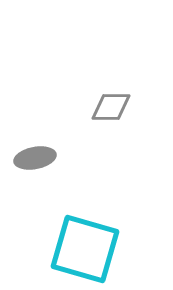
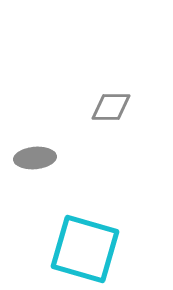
gray ellipse: rotated 6 degrees clockwise
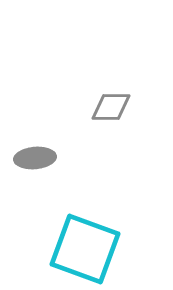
cyan square: rotated 4 degrees clockwise
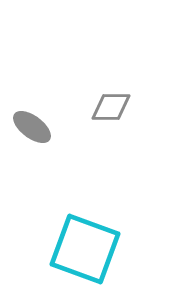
gray ellipse: moved 3 px left, 31 px up; rotated 42 degrees clockwise
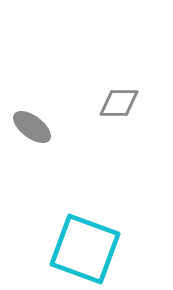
gray diamond: moved 8 px right, 4 px up
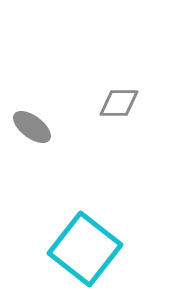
cyan square: rotated 18 degrees clockwise
